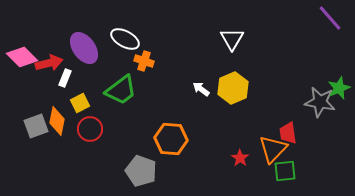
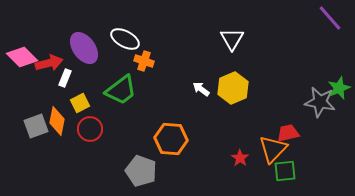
red trapezoid: rotated 85 degrees clockwise
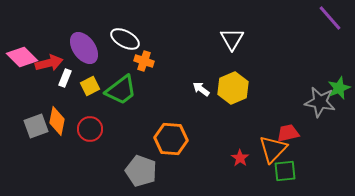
yellow square: moved 10 px right, 17 px up
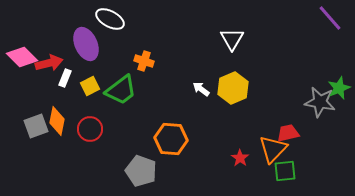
white ellipse: moved 15 px left, 20 px up
purple ellipse: moved 2 px right, 4 px up; rotated 12 degrees clockwise
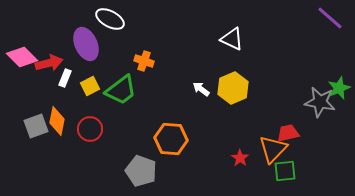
purple line: rotated 8 degrees counterclockwise
white triangle: rotated 35 degrees counterclockwise
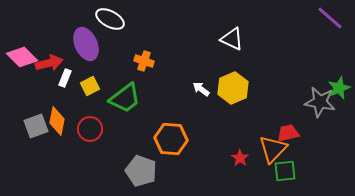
green trapezoid: moved 4 px right, 8 px down
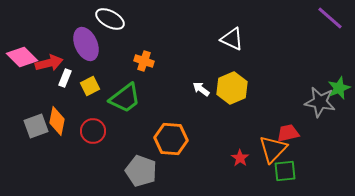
yellow hexagon: moved 1 px left
red circle: moved 3 px right, 2 px down
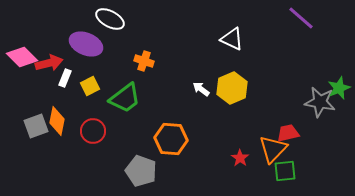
purple line: moved 29 px left
purple ellipse: rotated 44 degrees counterclockwise
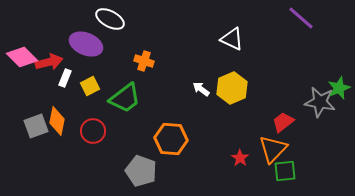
red arrow: moved 1 px up
red trapezoid: moved 5 px left, 11 px up; rotated 25 degrees counterclockwise
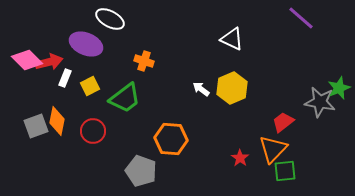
pink diamond: moved 5 px right, 3 px down
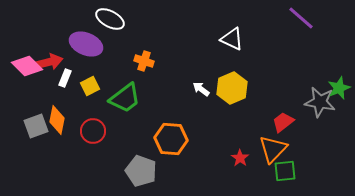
pink diamond: moved 6 px down
orange diamond: moved 1 px up
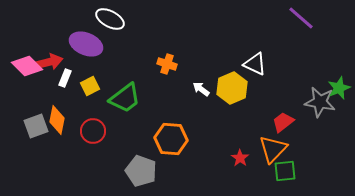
white triangle: moved 23 px right, 25 px down
orange cross: moved 23 px right, 3 px down
